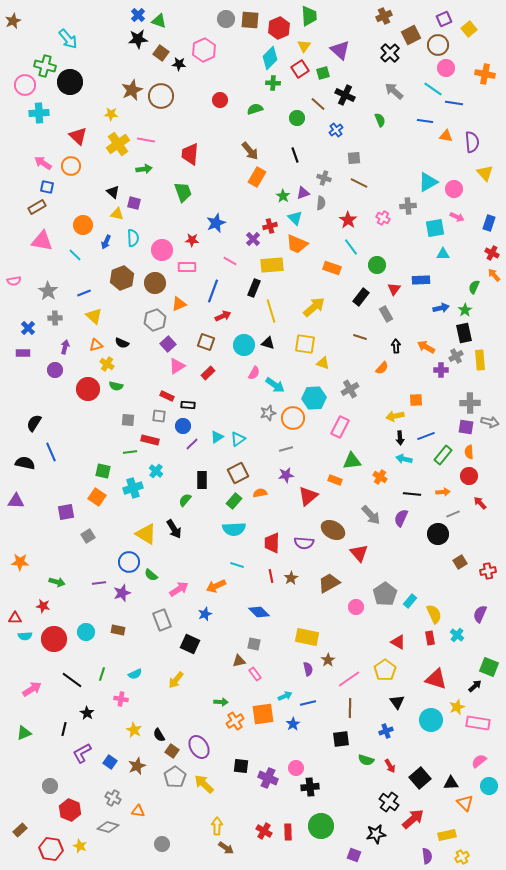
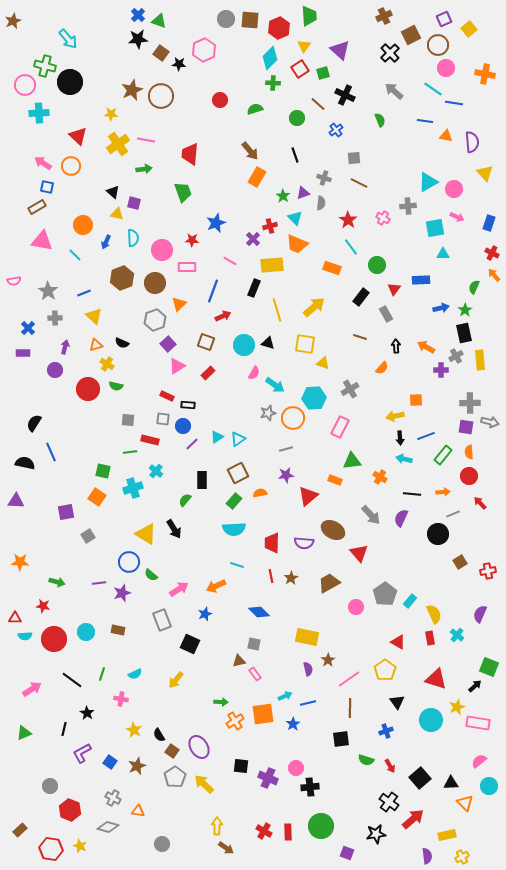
orange triangle at (179, 304): rotated 21 degrees counterclockwise
yellow line at (271, 311): moved 6 px right, 1 px up
gray square at (159, 416): moved 4 px right, 3 px down
purple square at (354, 855): moved 7 px left, 2 px up
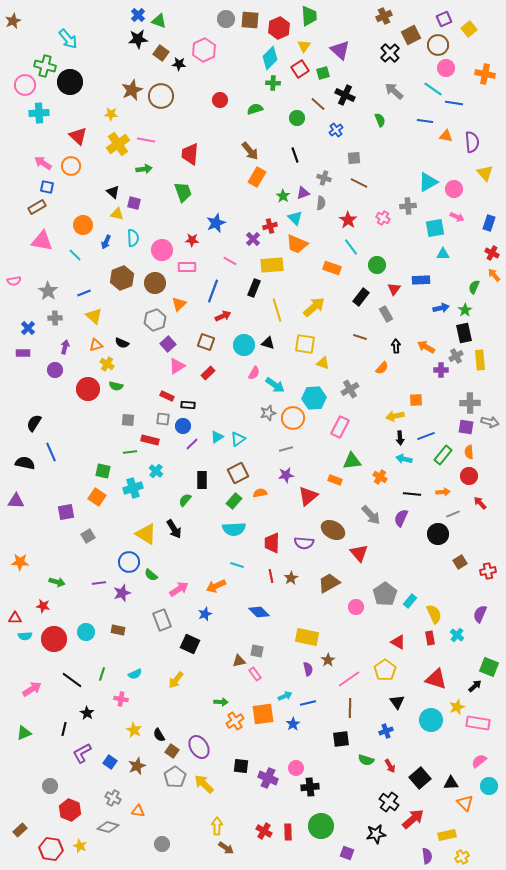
gray square at (254, 644): moved 3 px right, 7 px down
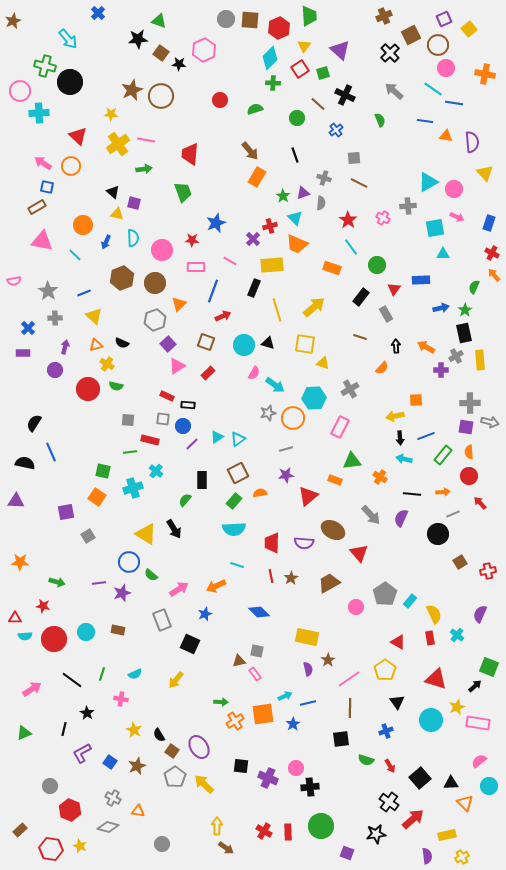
blue cross at (138, 15): moved 40 px left, 2 px up
pink circle at (25, 85): moved 5 px left, 6 px down
pink rectangle at (187, 267): moved 9 px right
